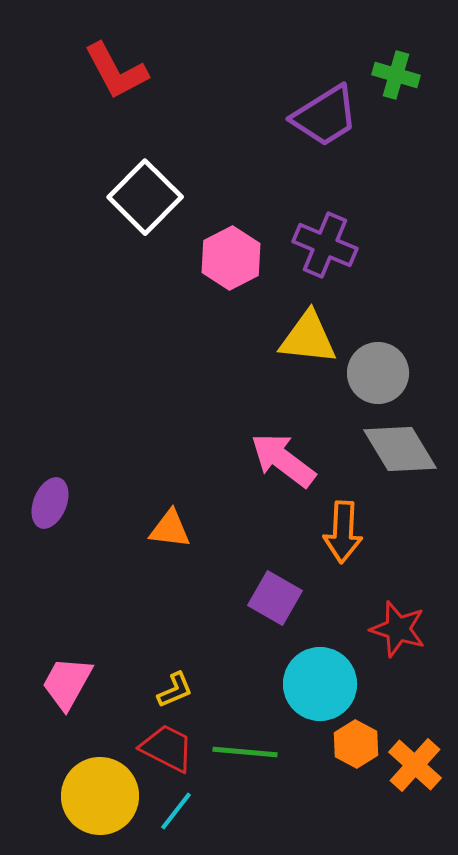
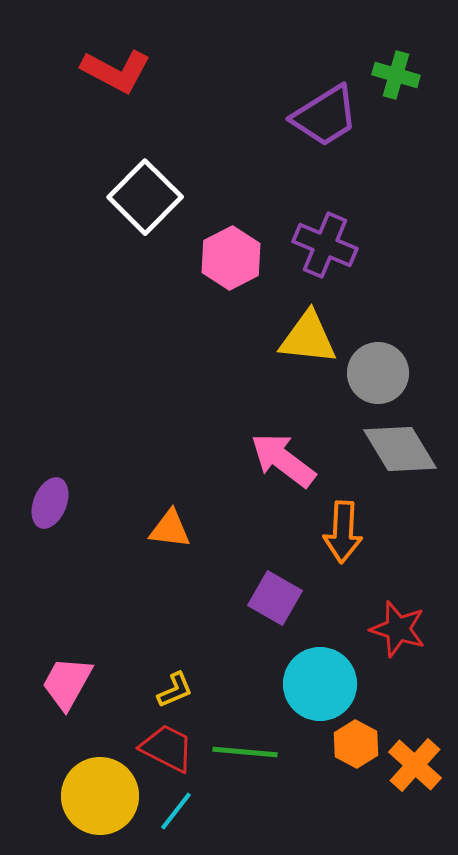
red L-shape: rotated 34 degrees counterclockwise
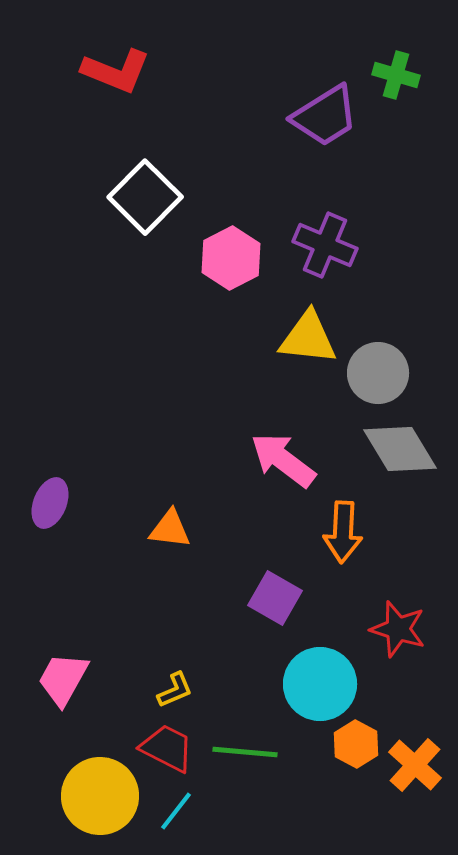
red L-shape: rotated 6 degrees counterclockwise
pink trapezoid: moved 4 px left, 4 px up
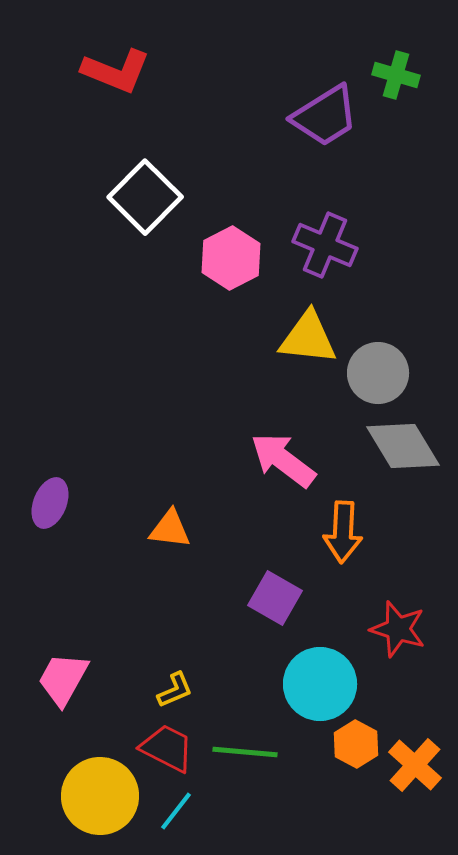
gray diamond: moved 3 px right, 3 px up
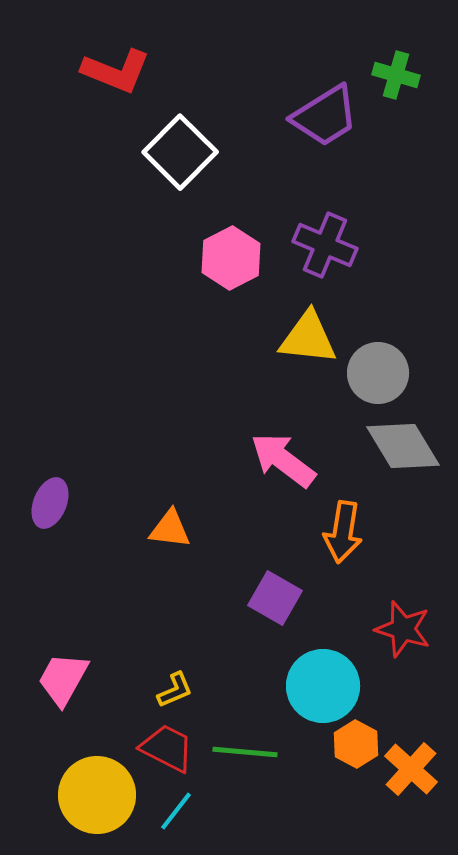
white square: moved 35 px right, 45 px up
orange arrow: rotated 6 degrees clockwise
red star: moved 5 px right
cyan circle: moved 3 px right, 2 px down
orange cross: moved 4 px left, 4 px down
yellow circle: moved 3 px left, 1 px up
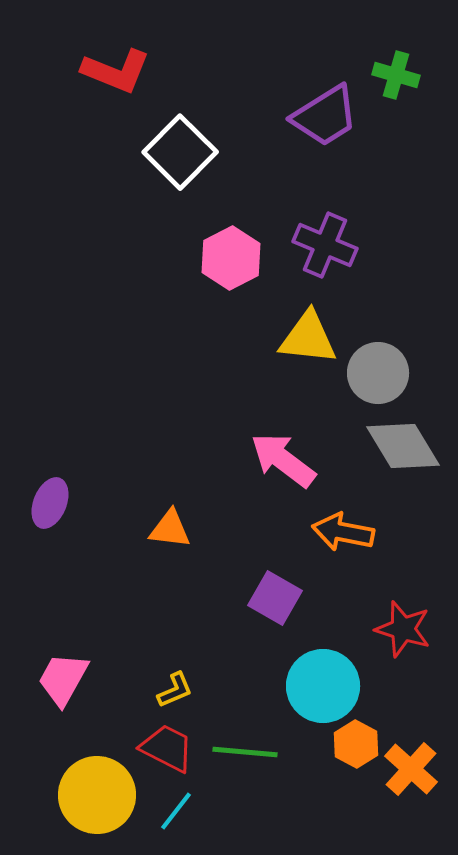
orange arrow: rotated 92 degrees clockwise
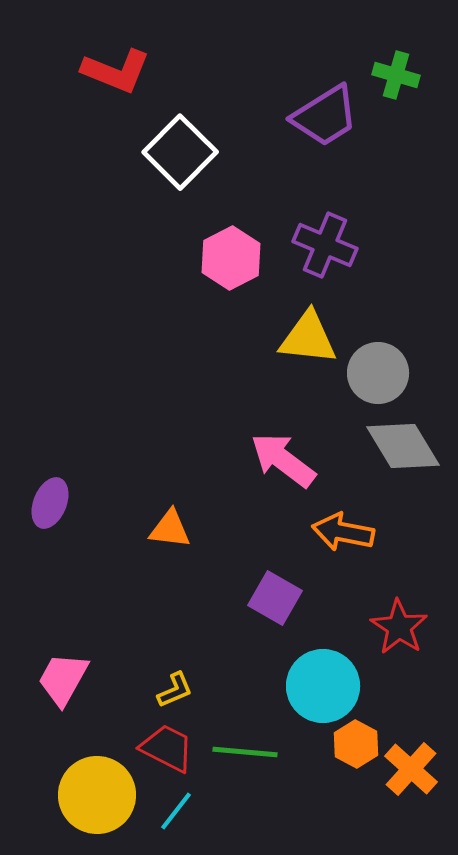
red star: moved 4 px left, 2 px up; rotated 16 degrees clockwise
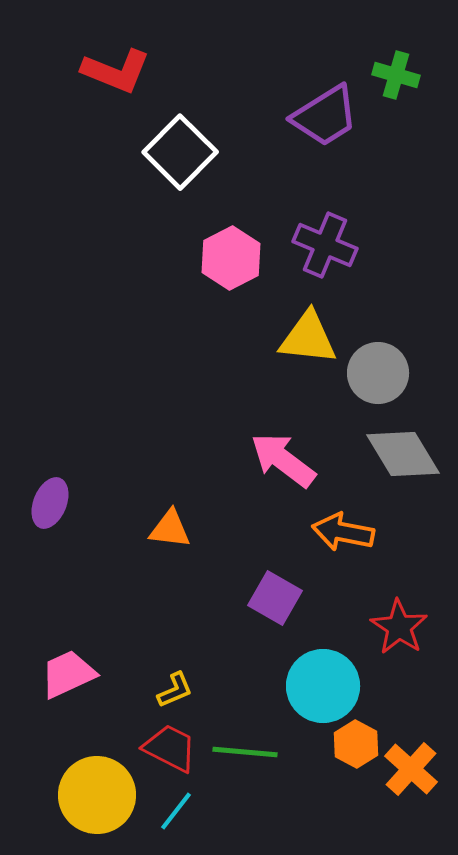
gray diamond: moved 8 px down
pink trapezoid: moved 5 px right, 5 px up; rotated 36 degrees clockwise
red trapezoid: moved 3 px right
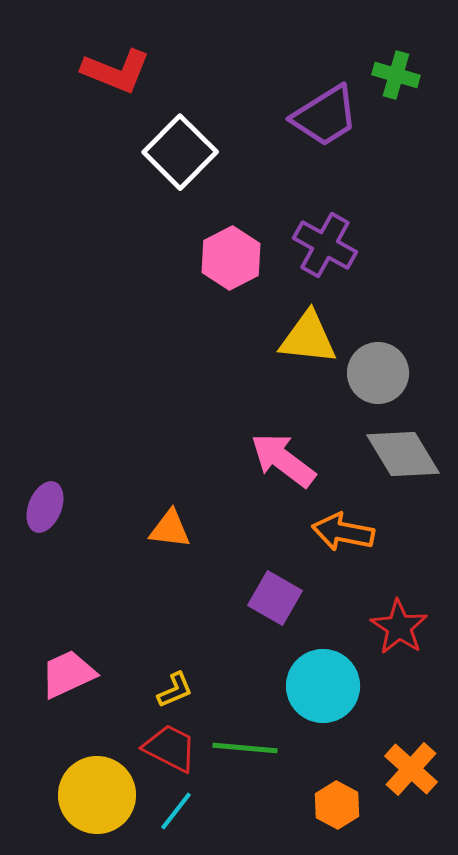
purple cross: rotated 6 degrees clockwise
purple ellipse: moved 5 px left, 4 px down
orange hexagon: moved 19 px left, 61 px down
green line: moved 4 px up
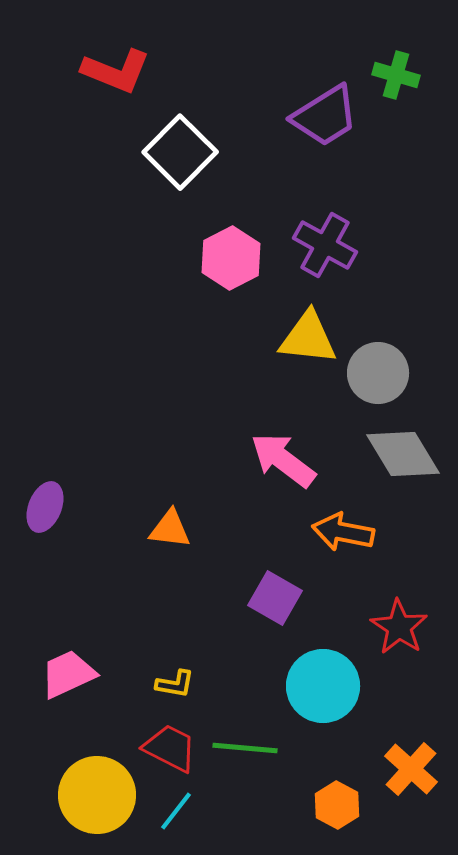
yellow L-shape: moved 6 px up; rotated 33 degrees clockwise
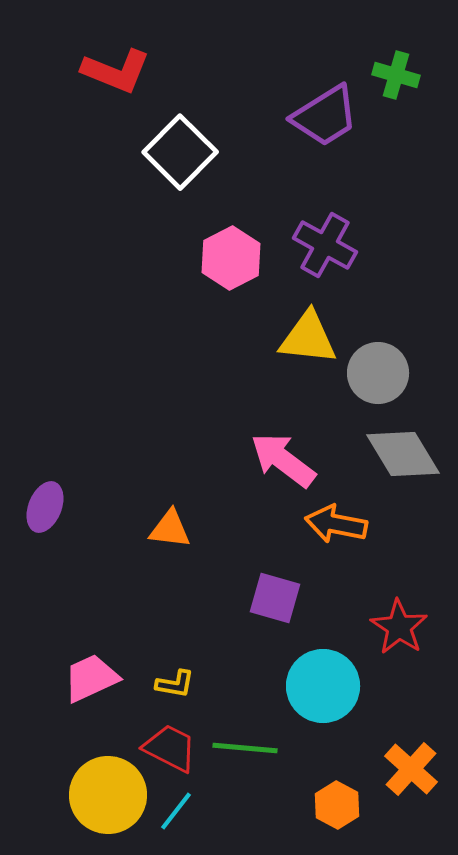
orange arrow: moved 7 px left, 8 px up
purple square: rotated 14 degrees counterclockwise
pink trapezoid: moved 23 px right, 4 px down
yellow circle: moved 11 px right
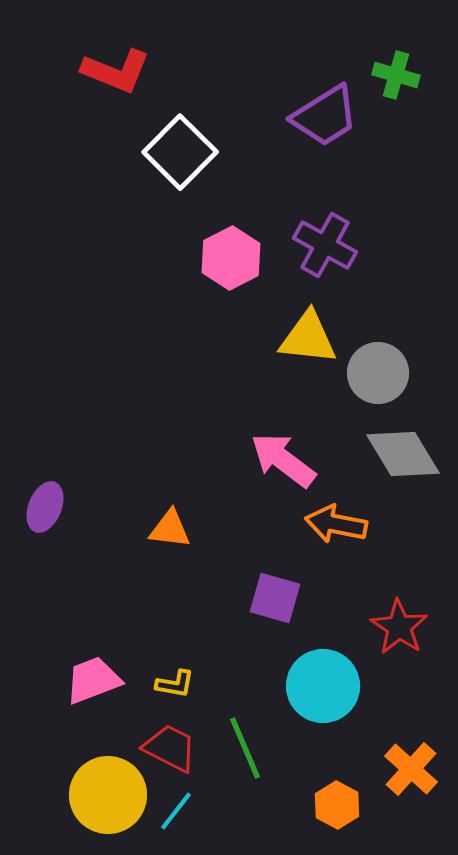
pink trapezoid: moved 2 px right, 2 px down; rotated 4 degrees clockwise
green line: rotated 62 degrees clockwise
